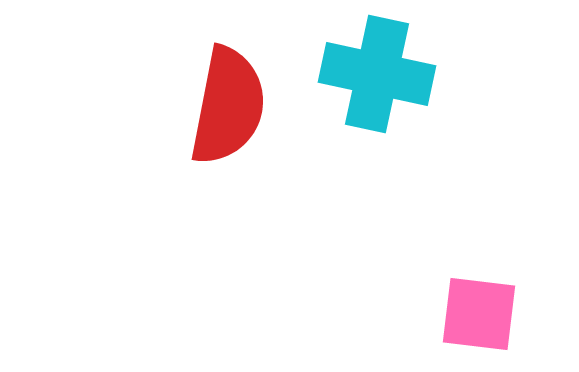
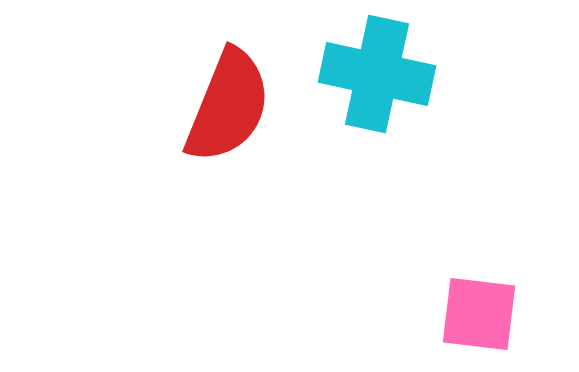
red semicircle: rotated 11 degrees clockwise
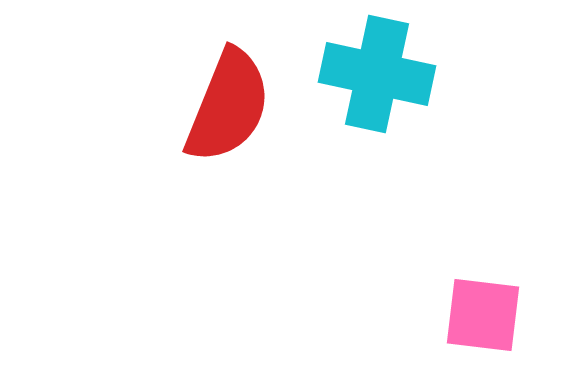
pink square: moved 4 px right, 1 px down
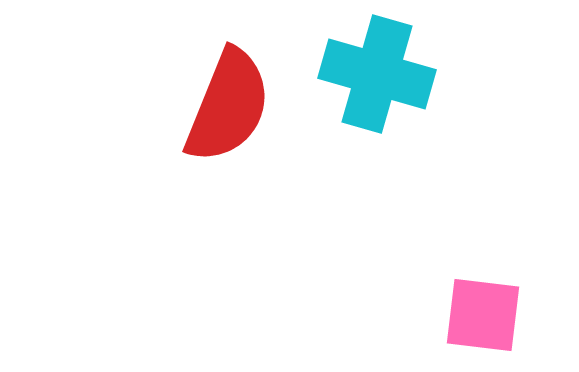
cyan cross: rotated 4 degrees clockwise
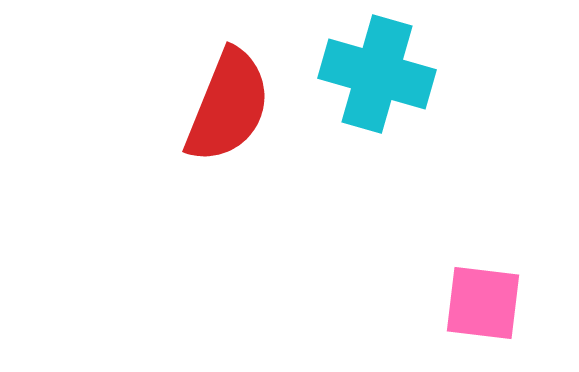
pink square: moved 12 px up
